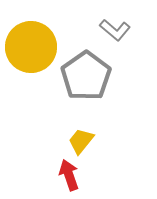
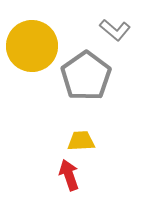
yellow circle: moved 1 px right, 1 px up
yellow trapezoid: rotated 48 degrees clockwise
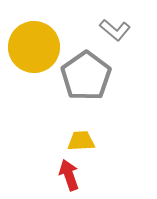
yellow circle: moved 2 px right, 1 px down
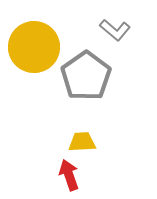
yellow trapezoid: moved 1 px right, 1 px down
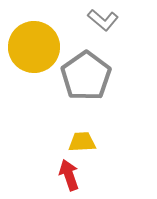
gray L-shape: moved 12 px left, 10 px up
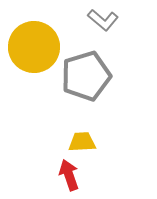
gray pentagon: rotated 18 degrees clockwise
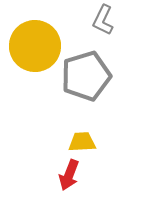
gray L-shape: rotated 76 degrees clockwise
yellow circle: moved 1 px right, 1 px up
red arrow: rotated 140 degrees counterclockwise
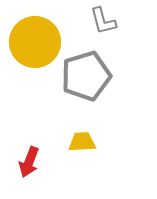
gray L-shape: moved 1 px down; rotated 40 degrees counterclockwise
yellow circle: moved 4 px up
red arrow: moved 40 px left, 13 px up
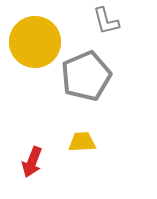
gray L-shape: moved 3 px right
gray pentagon: rotated 6 degrees counterclockwise
red arrow: moved 3 px right
